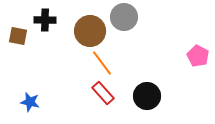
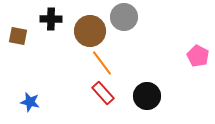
black cross: moved 6 px right, 1 px up
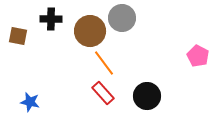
gray circle: moved 2 px left, 1 px down
orange line: moved 2 px right
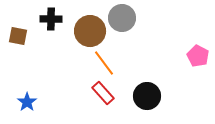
blue star: moved 3 px left; rotated 24 degrees clockwise
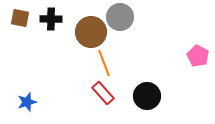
gray circle: moved 2 px left, 1 px up
brown circle: moved 1 px right, 1 px down
brown square: moved 2 px right, 18 px up
orange line: rotated 16 degrees clockwise
blue star: rotated 18 degrees clockwise
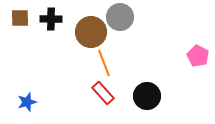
brown square: rotated 12 degrees counterclockwise
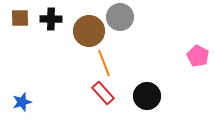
brown circle: moved 2 px left, 1 px up
blue star: moved 5 px left
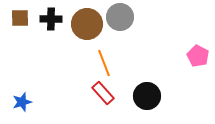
brown circle: moved 2 px left, 7 px up
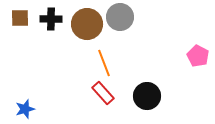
blue star: moved 3 px right, 7 px down
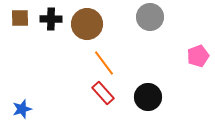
gray circle: moved 30 px right
pink pentagon: rotated 25 degrees clockwise
orange line: rotated 16 degrees counterclockwise
black circle: moved 1 px right, 1 px down
blue star: moved 3 px left
